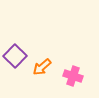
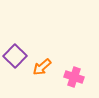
pink cross: moved 1 px right, 1 px down
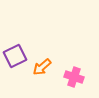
purple square: rotated 20 degrees clockwise
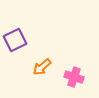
purple square: moved 16 px up
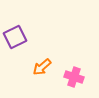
purple square: moved 3 px up
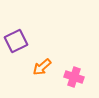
purple square: moved 1 px right, 4 px down
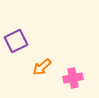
pink cross: moved 1 px left, 1 px down; rotated 30 degrees counterclockwise
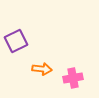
orange arrow: moved 2 px down; rotated 132 degrees counterclockwise
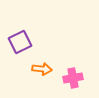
purple square: moved 4 px right, 1 px down
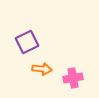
purple square: moved 7 px right
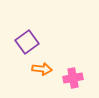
purple square: rotated 10 degrees counterclockwise
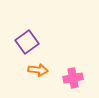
orange arrow: moved 4 px left, 1 px down
